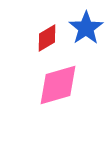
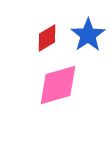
blue star: moved 2 px right, 7 px down
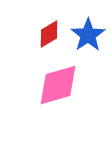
red diamond: moved 2 px right, 4 px up
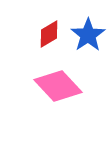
pink diamond: moved 1 px down; rotated 63 degrees clockwise
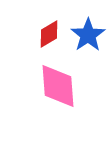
pink diamond: rotated 39 degrees clockwise
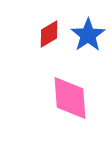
pink diamond: moved 12 px right, 12 px down
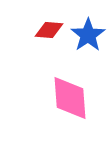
red diamond: moved 4 px up; rotated 36 degrees clockwise
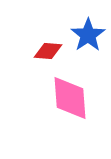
red diamond: moved 1 px left, 21 px down
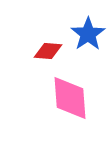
blue star: moved 1 px up
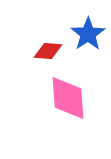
pink diamond: moved 2 px left
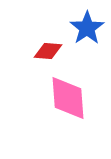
blue star: moved 1 px left, 6 px up
